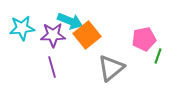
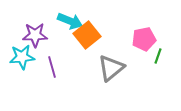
cyan star: moved 29 px down
purple star: moved 18 px left
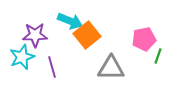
cyan star: rotated 15 degrees counterclockwise
gray triangle: rotated 40 degrees clockwise
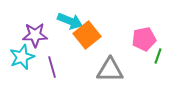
gray triangle: moved 1 px left, 2 px down
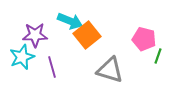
pink pentagon: rotated 25 degrees clockwise
gray triangle: rotated 16 degrees clockwise
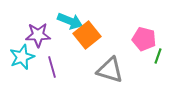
purple star: moved 3 px right
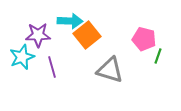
cyan arrow: rotated 20 degrees counterclockwise
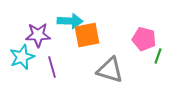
orange square: rotated 28 degrees clockwise
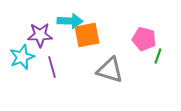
purple star: moved 2 px right
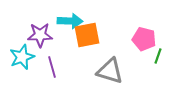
gray triangle: moved 1 px down
